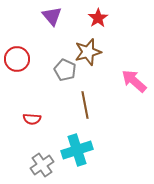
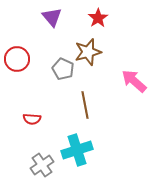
purple triangle: moved 1 px down
gray pentagon: moved 2 px left, 1 px up
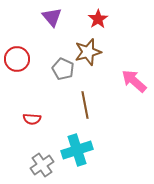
red star: moved 1 px down
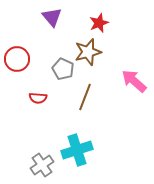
red star: moved 1 px right, 4 px down; rotated 12 degrees clockwise
brown line: moved 8 px up; rotated 32 degrees clockwise
red semicircle: moved 6 px right, 21 px up
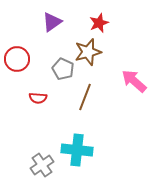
purple triangle: moved 5 px down; rotated 35 degrees clockwise
cyan cross: rotated 24 degrees clockwise
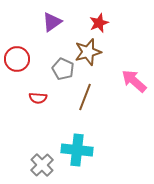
gray cross: rotated 10 degrees counterclockwise
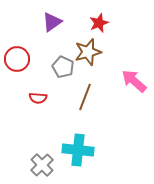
gray pentagon: moved 2 px up
cyan cross: moved 1 px right
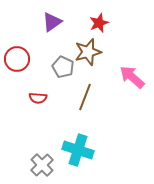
pink arrow: moved 2 px left, 4 px up
cyan cross: rotated 12 degrees clockwise
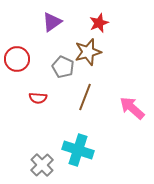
pink arrow: moved 31 px down
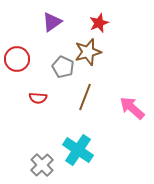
cyan cross: rotated 16 degrees clockwise
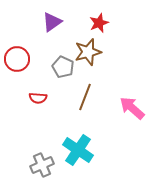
gray cross: rotated 20 degrees clockwise
